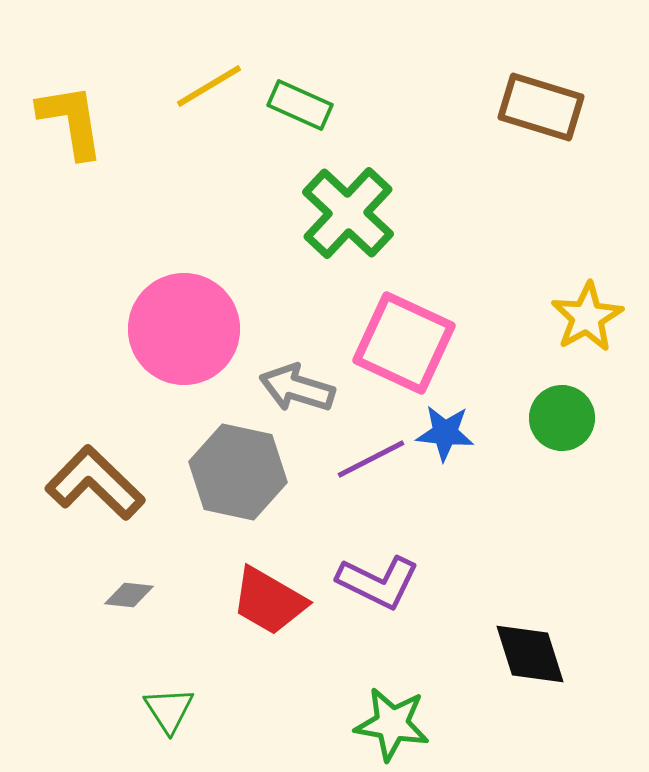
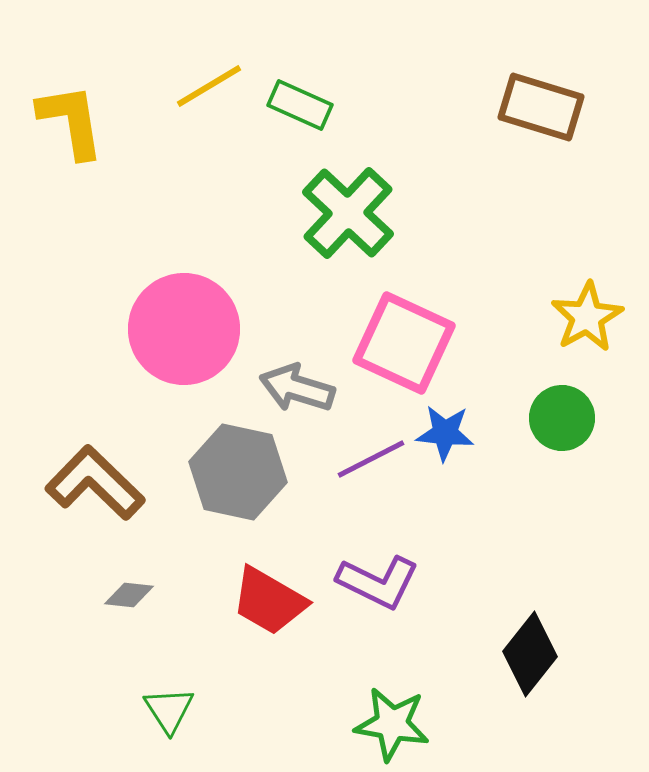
black diamond: rotated 56 degrees clockwise
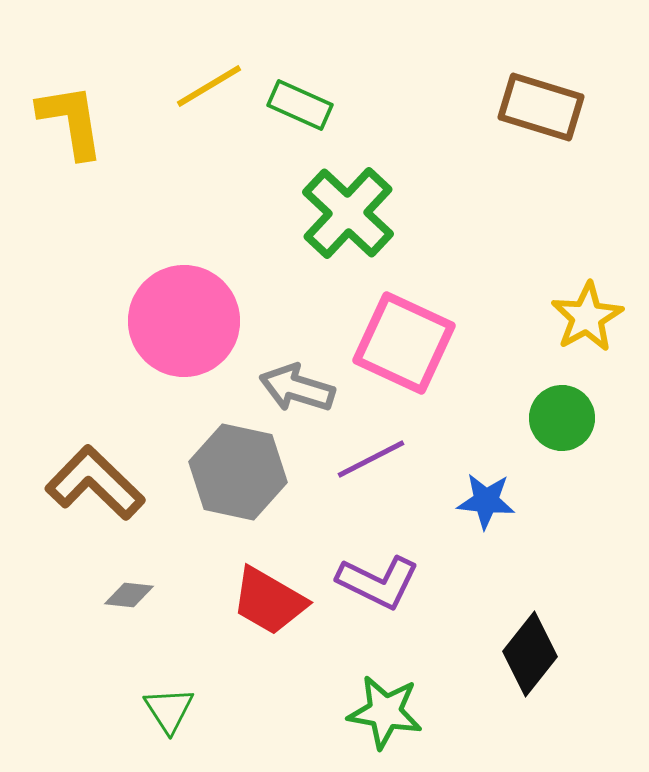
pink circle: moved 8 px up
blue star: moved 41 px right, 68 px down
green star: moved 7 px left, 12 px up
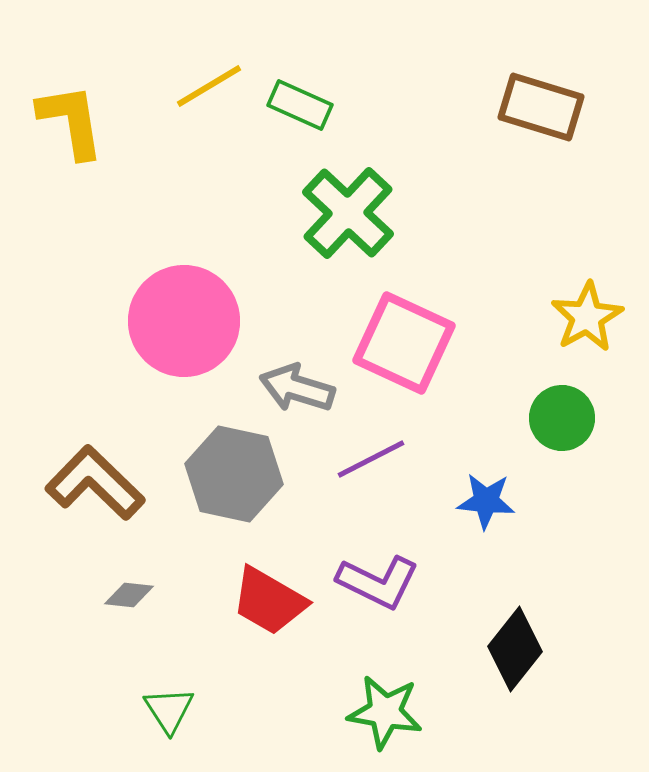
gray hexagon: moved 4 px left, 2 px down
black diamond: moved 15 px left, 5 px up
